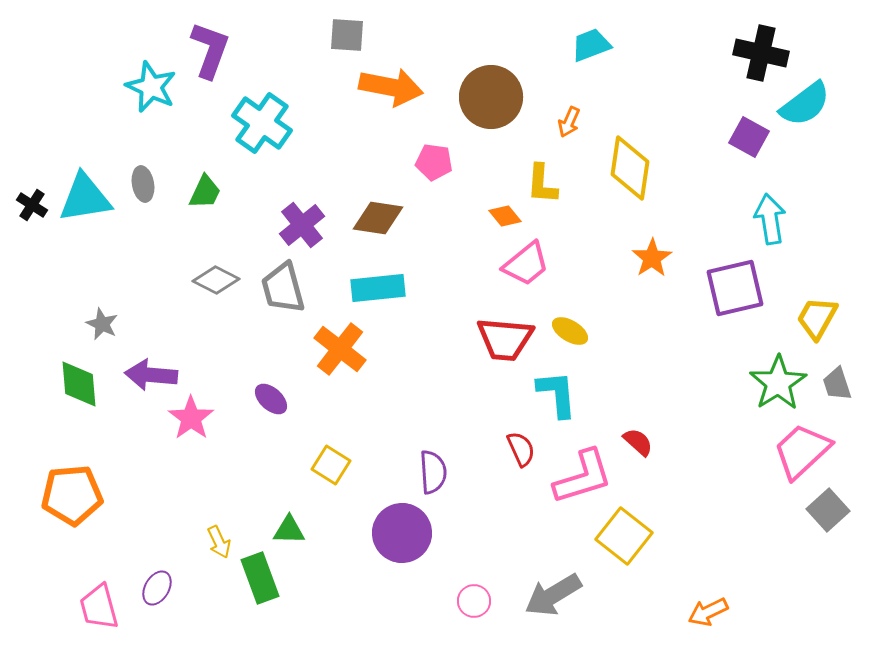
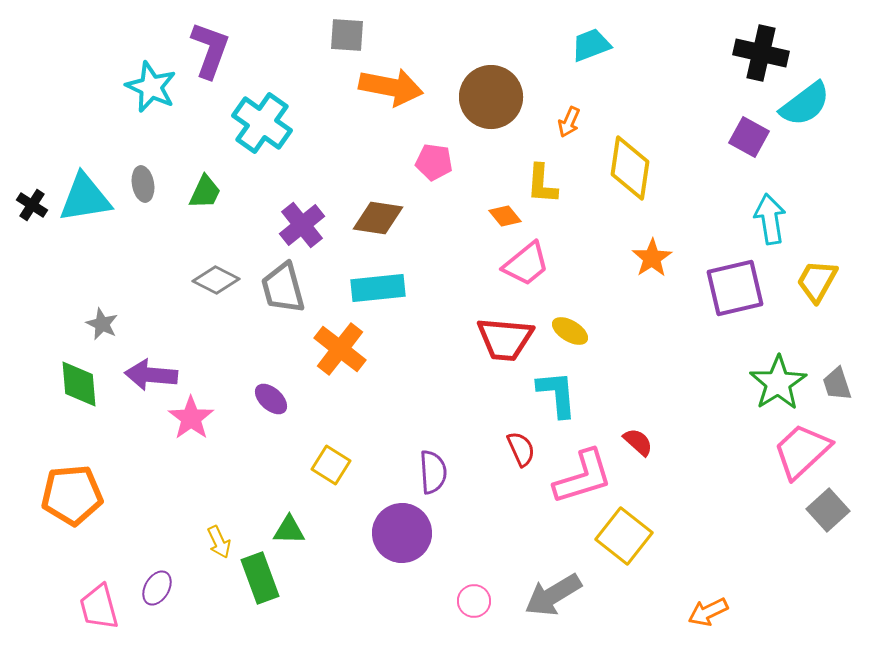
yellow trapezoid at (817, 318): moved 37 px up
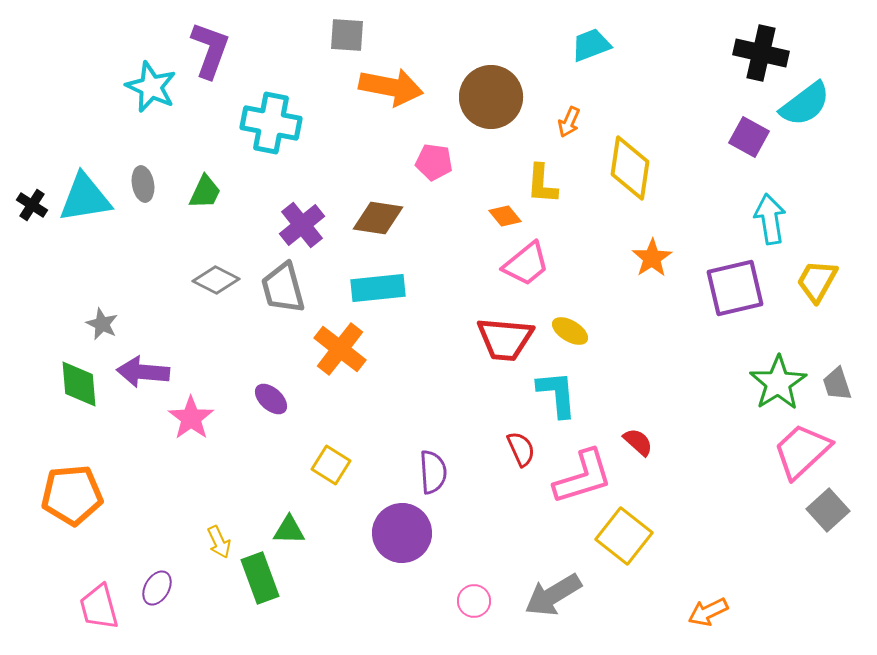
cyan cross at (262, 123): moved 9 px right; rotated 24 degrees counterclockwise
purple arrow at (151, 375): moved 8 px left, 3 px up
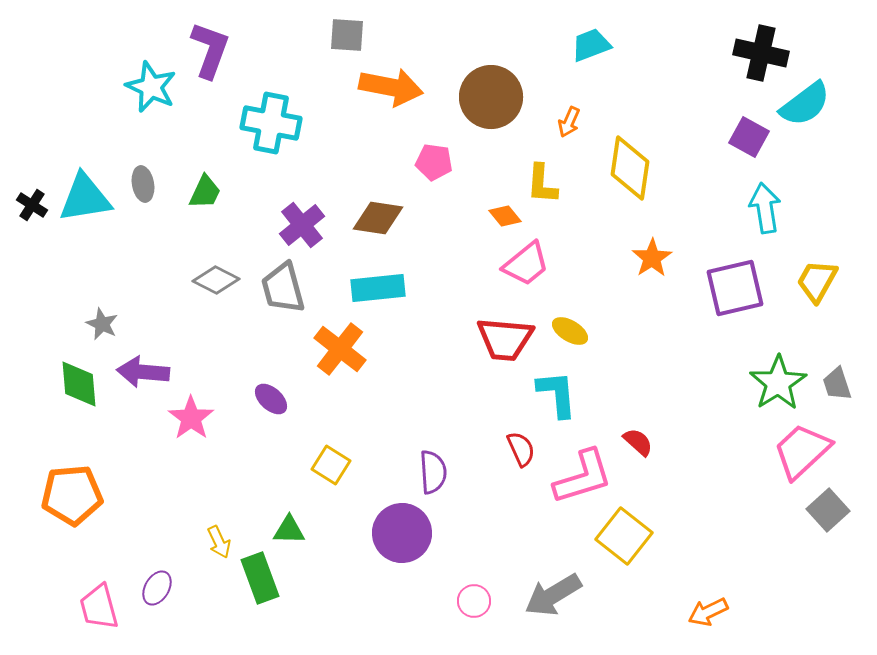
cyan arrow at (770, 219): moved 5 px left, 11 px up
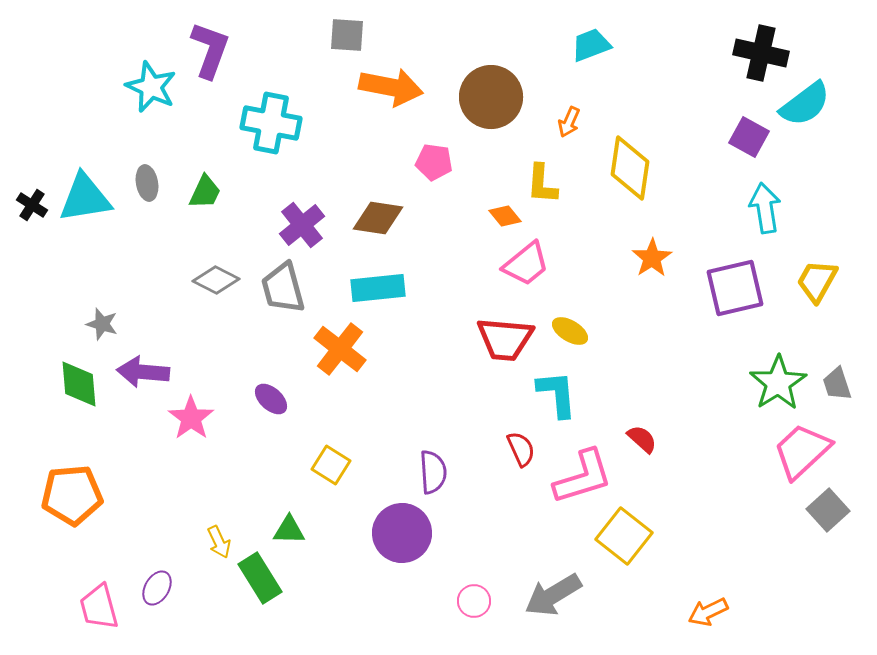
gray ellipse at (143, 184): moved 4 px right, 1 px up
gray star at (102, 324): rotated 8 degrees counterclockwise
red semicircle at (638, 442): moved 4 px right, 3 px up
green rectangle at (260, 578): rotated 12 degrees counterclockwise
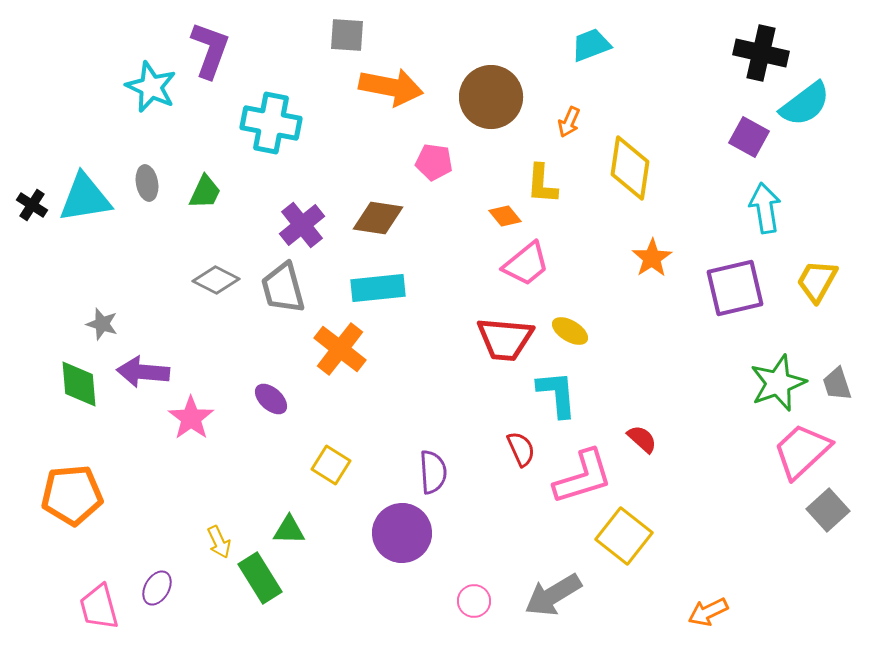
green star at (778, 383): rotated 12 degrees clockwise
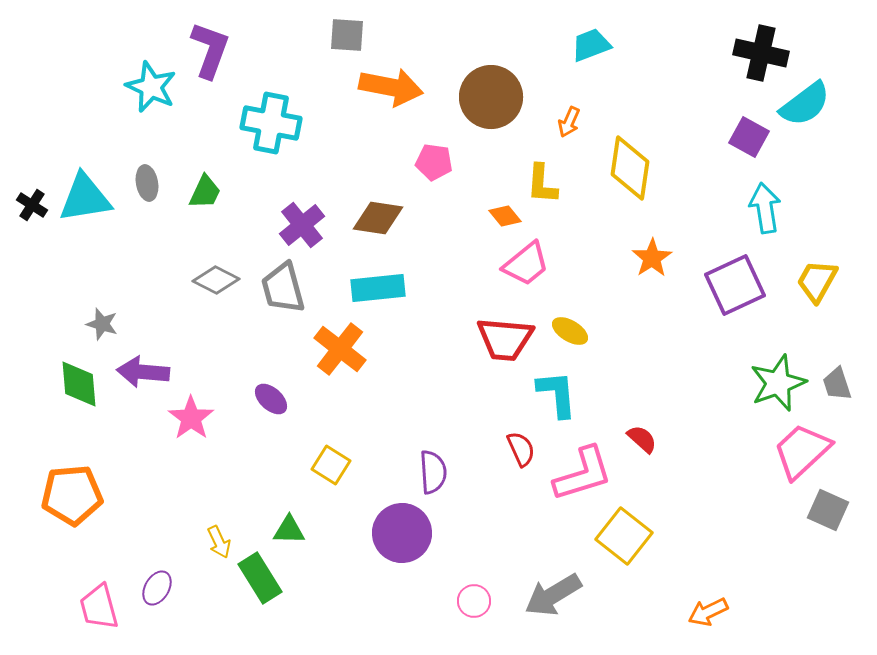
purple square at (735, 288): moved 3 px up; rotated 12 degrees counterclockwise
pink L-shape at (583, 477): moved 3 px up
gray square at (828, 510): rotated 24 degrees counterclockwise
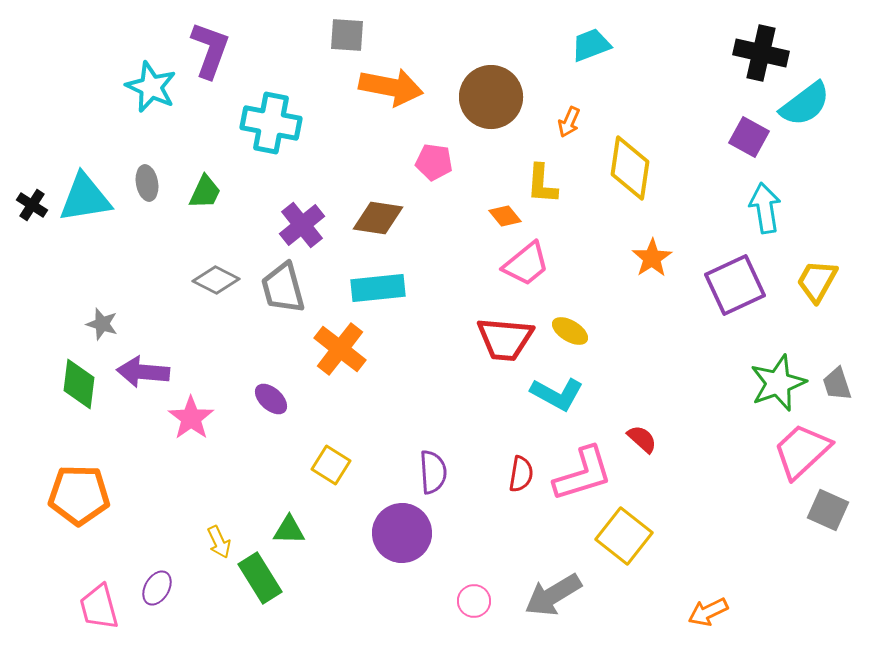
green diamond at (79, 384): rotated 12 degrees clockwise
cyan L-shape at (557, 394): rotated 124 degrees clockwise
red semicircle at (521, 449): moved 25 px down; rotated 33 degrees clockwise
orange pentagon at (72, 495): moved 7 px right; rotated 6 degrees clockwise
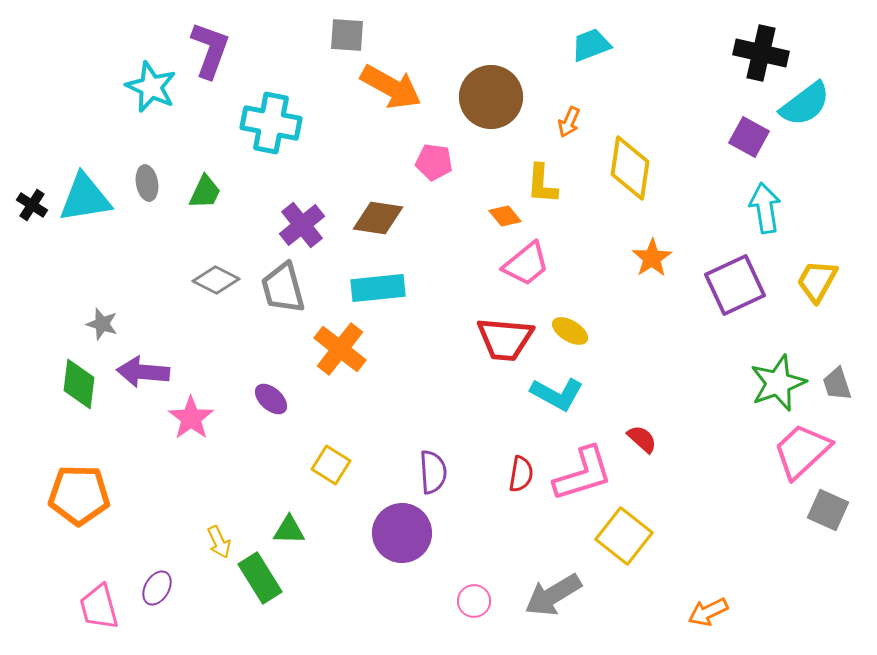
orange arrow at (391, 87): rotated 18 degrees clockwise
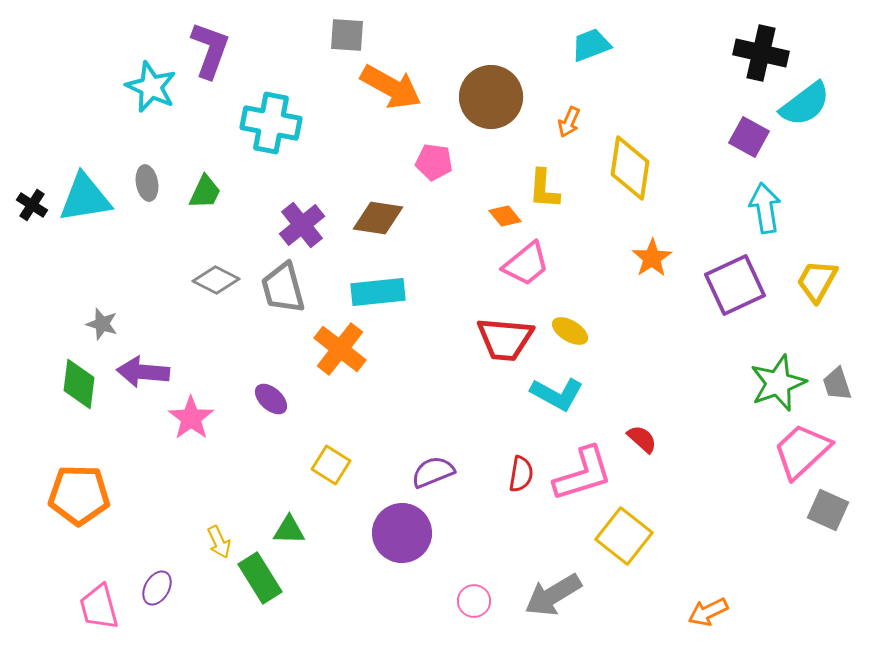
yellow L-shape at (542, 184): moved 2 px right, 5 px down
cyan rectangle at (378, 288): moved 4 px down
purple semicircle at (433, 472): rotated 108 degrees counterclockwise
